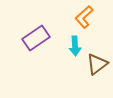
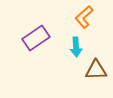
cyan arrow: moved 1 px right, 1 px down
brown triangle: moved 1 px left, 6 px down; rotated 35 degrees clockwise
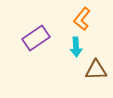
orange L-shape: moved 2 px left, 2 px down; rotated 10 degrees counterclockwise
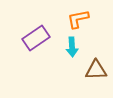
orange L-shape: moved 4 px left; rotated 40 degrees clockwise
cyan arrow: moved 4 px left
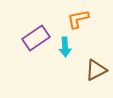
cyan arrow: moved 7 px left
brown triangle: rotated 25 degrees counterclockwise
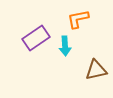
cyan arrow: moved 1 px up
brown triangle: rotated 15 degrees clockwise
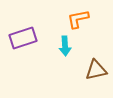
purple rectangle: moved 13 px left; rotated 16 degrees clockwise
